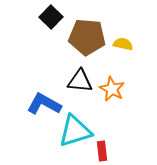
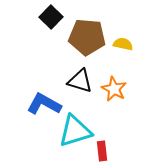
black triangle: rotated 12 degrees clockwise
orange star: moved 2 px right
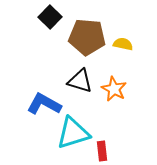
black square: moved 1 px left
cyan triangle: moved 2 px left, 2 px down
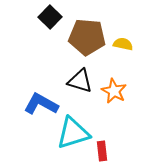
orange star: moved 2 px down
blue L-shape: moved 3 px left
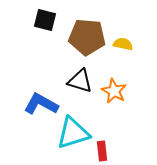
black square: moved 5 px left, 3 px down; rotated 30 degrees counterclockwise
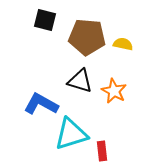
cyan triangle: moved 2 px left, 1 px down
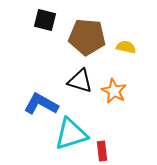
yellow semicircle: moved 3 px right, 3 px down
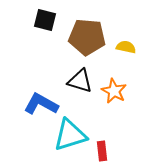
cyan triangle: moved 1 px left, 1 px down
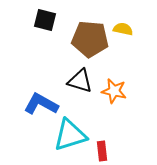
brown pentagon: moved 3 px right, 2 px down
yellow semicircle: moved 3 px left, 18 px up
orange star: rotated 15 degrees counterclockwise
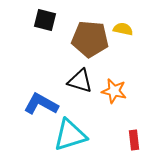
red rectangle: moved 32 px right, 11 px up
